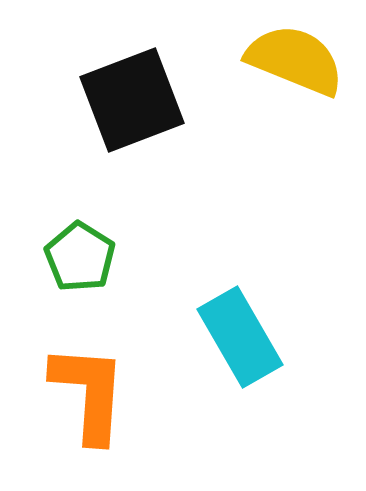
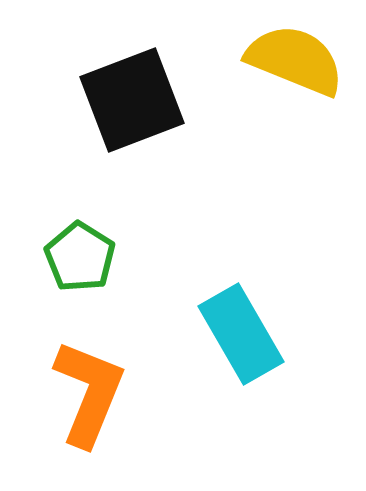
cyan rectangle: moved 1 px right, 3 px up
orange L-shape: rotated 18 degrees clockwise
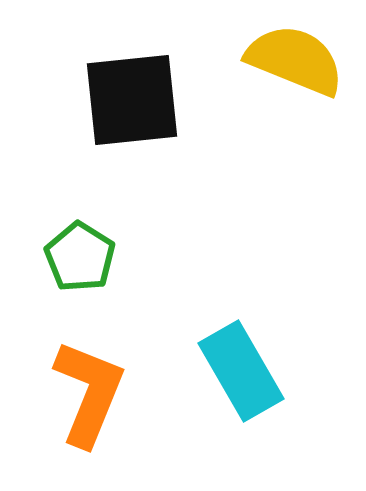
black square: rotated 15 degrees clockwise
cyan rectangle: moved 37 px down
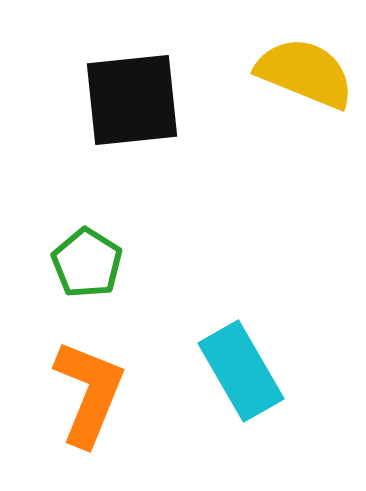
yellow semicircle: moved 10 px right, 13 px down
green pentagon: moved 7 px right, 6 px down
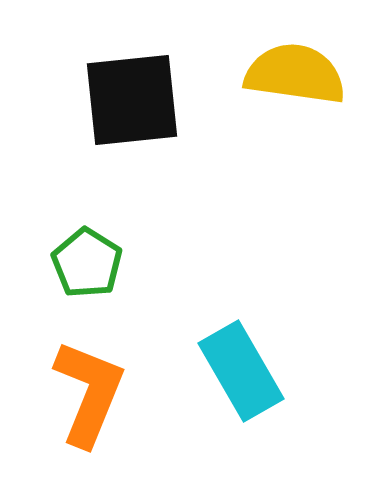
yellow semicircle: moved 10 px left, 1 px down; rotated 14 degrees counterclockwise
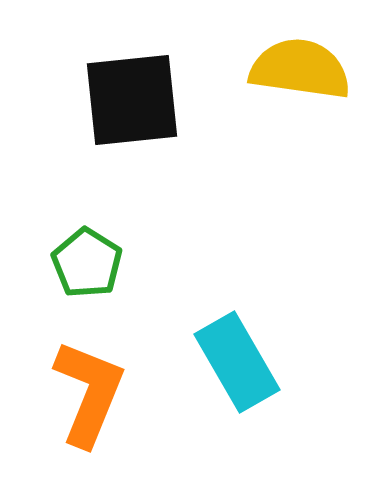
yellow semicircle: moved 5 px right, 5 px up
cyan rectangle: moved 4 px left, 9 px up
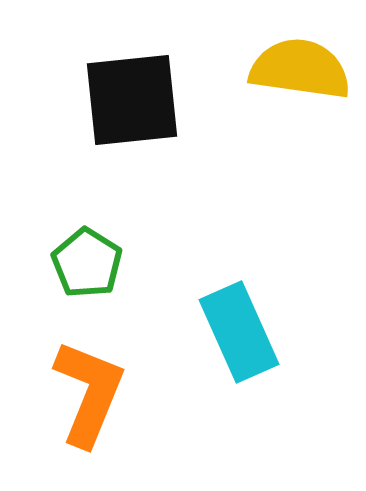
cyan rectangle: moved 2 px right, 30 px up; rotated 6 degrees clockwise
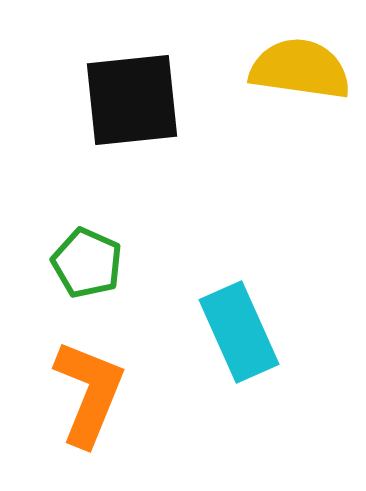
green pentagon: rotated 8 degrees counterclockwise
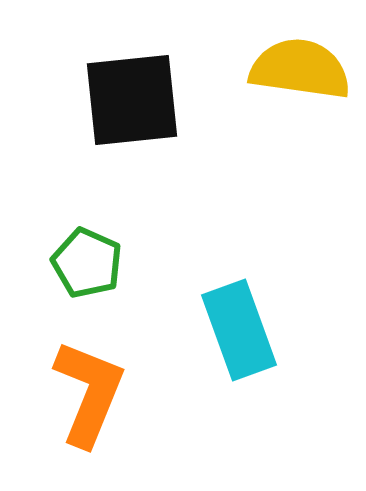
cyan rectangle: moved 2 px up; rotated 4 degrees clockwise
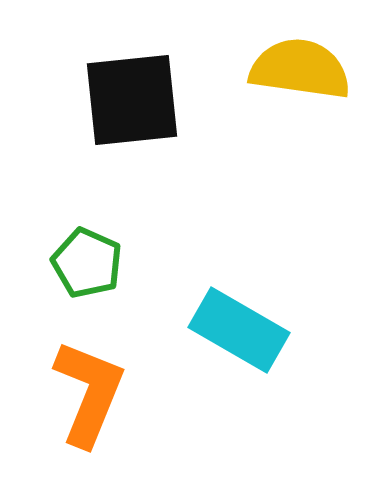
cyan rectangle: rotated 40 degrees counterclockwise
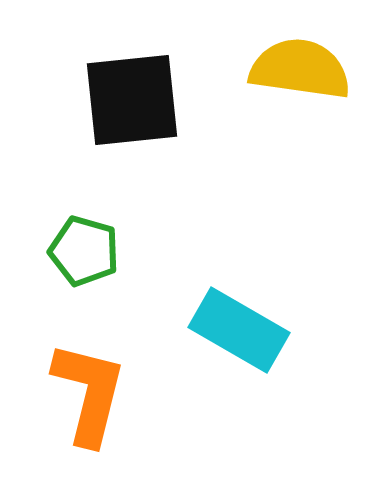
green pentagon: moved 3 px left, 12 px up; rotated 8 degrees counterclockwise
orange L-shape: rotated 8 degrees counterclockwise
